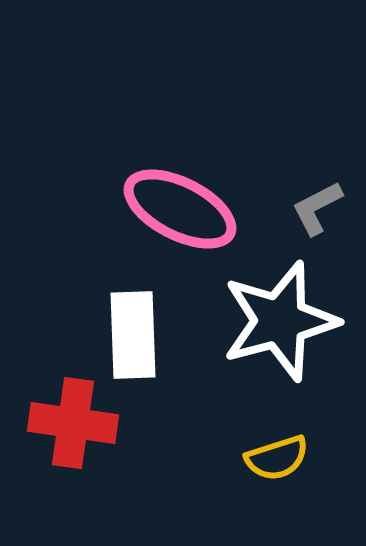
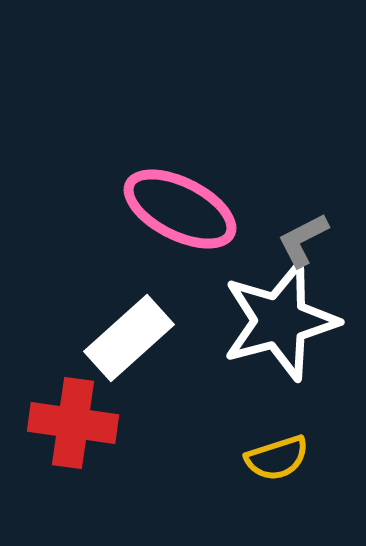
gray L-shape: moved 14 px left, 32 px down
white rectangle: moved 4 px left, 3 px down; rotated 50 degrees clockwise
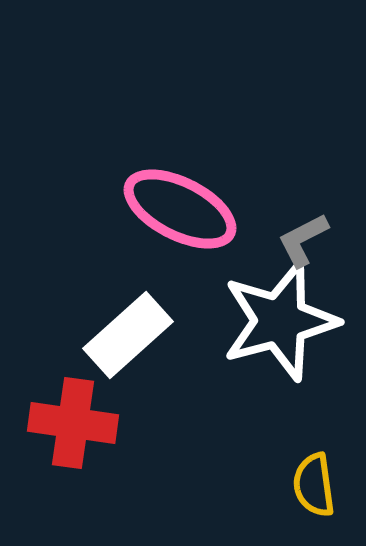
white rectangle: moved 1 px left, 3 px up
yellow semicircle: moved 37 px right, 27 px down; rotated 100 degrees clockwise
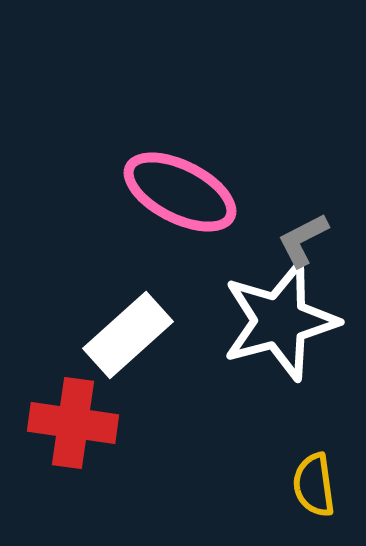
pink ellipse: moved 17 px up
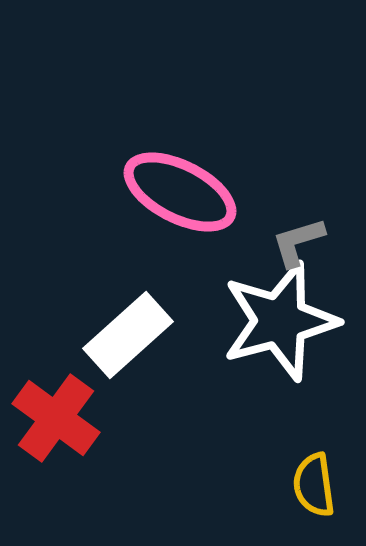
gray L-shape: moved 5 px left, 2 px down; rotated 10 degrees clockwise
red cross: moved 17 px left, 5 px up; rotated 28 degrees clockwise
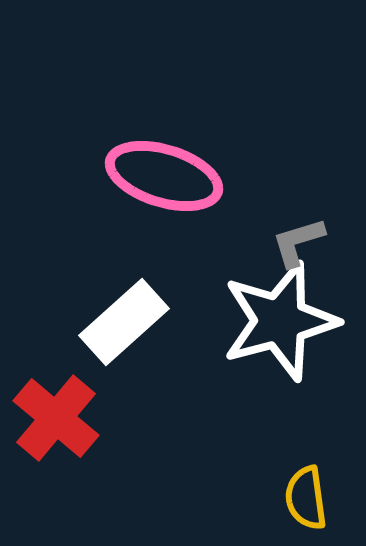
pink ellipse: moved 16 px left, 16 px up; rotated 10 degrees counterclockwise
white rectangle: moved 4 px left, 13 px up
red cross: rotated 4 degrees clockwise
yellow semicircle: moved 8 px left, 13 px down
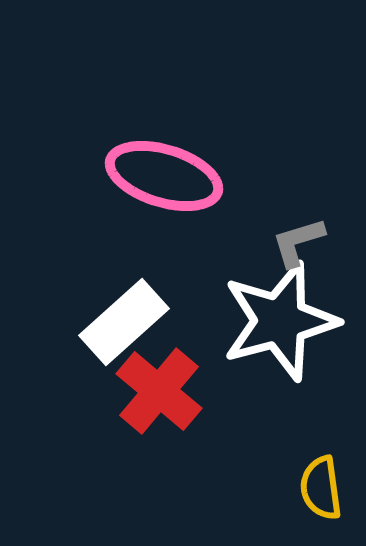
red cross: moved 103 px right, 27 px up
yellow semicircle: moved 15 px right, 10 px up
